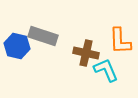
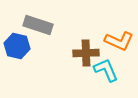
gray rectangle: moved 5 px left, 11 px up
orange L-shape: moved 1 px left; rotated 64 degrees counterclockwise
brown cross: rotated 15 degrees counterclockwise
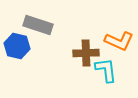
cyan L-shape: rotated 16 degrees clockwise
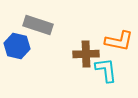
orange L-shape: rotated 12 degrees counterclockwise
brown cross: moved 1 px down
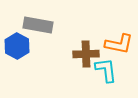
gray rectangle: rotated 8 degrees counterclockwise
orange L-shape: moved 3 px down
blue hexagon: rotated 15 degrees clockwise
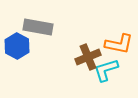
gray rectangle: moved 2 px down
brown cross: moved 2 px right, 3 px down; rotated 20 degrees counterclockwise
cyan L-shape: rotated 100 degrees counterclockwise
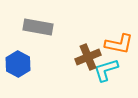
blue hexagon: moved 1 px right, 18 px down
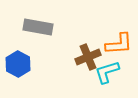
orange L-shape: rotated 16 degrees counterclockwise
cyan L-shape: moved 1 px right, 2 px down
